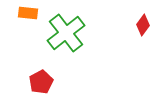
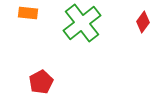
red diamond: moved 3 px up
green cross: moved 16 px right, 10 px up
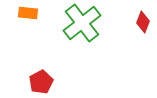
red diamond: rotated 15 degrees counterclockwise
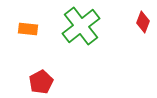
orange rectangle: moved 16 px down
green cross: moved 1 px left, 3 px down
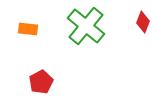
green cross: moved 5 px right; rotated 12 degrees counterclockwise
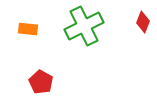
green cross: moved 2 px left; rotated 24 degrees clockwise
red pentagon: rotated 15 degrees counterclockwise
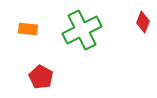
green cross: moved 2 px left, 4 px down
red pentagon: moved 5 px up
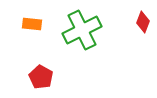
orange rectangle: moved 4 px right, 5 px up
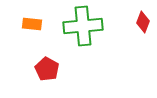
green cross: moved 1 px right, 4 px up; rotated 21 degrees clockwise
red pentagon: moved 6 px right, 8 px up
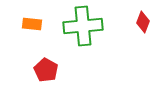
red pentagon: moved 1 px left, 1 px down
